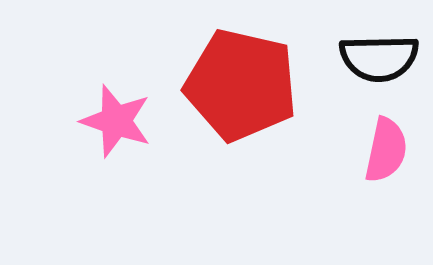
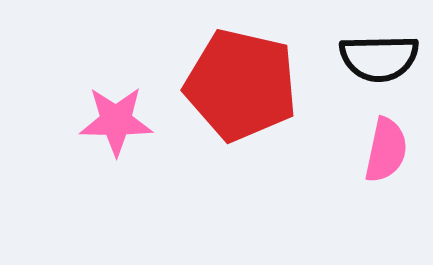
pink star: rotated 18 degrees counterclockwise
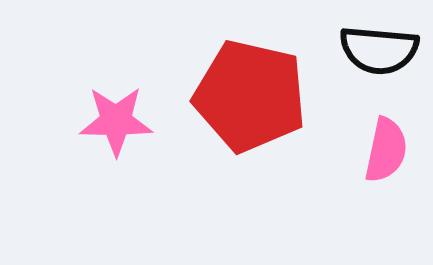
black semicircle: moved 8 px up; rotated 6 degrees clockwise
red pentagon: moved 9 px right, 11 px down
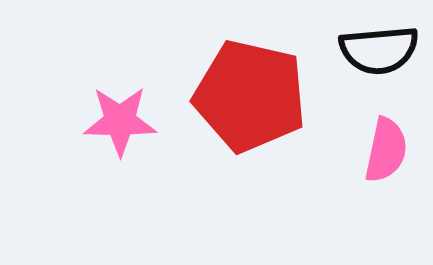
black semicircle: rotated 10 degrees counterclockwise
pink star: moved 4 px right
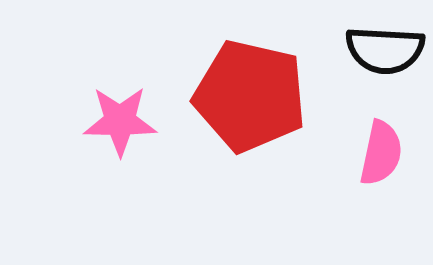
black semicircle: moved 6 px right; rotated 8 degrees clockwise
pink semicircle: moved 5 px left, 3 px down
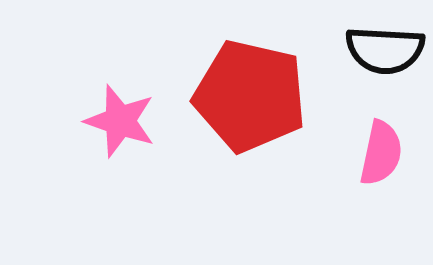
pink star: rotated 18 degrees clockwise
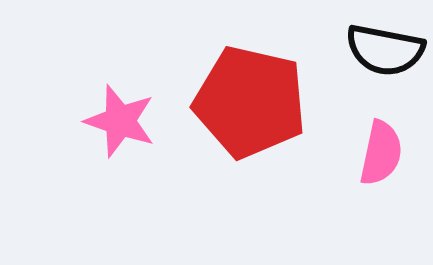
black semicircle: rotated 8 degrees clockwise
red pentagon: moved 6 px down
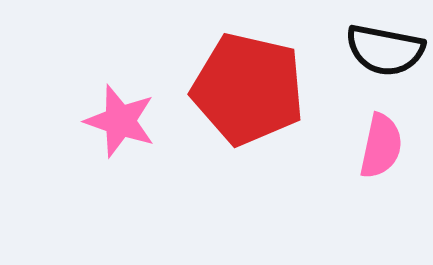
red pentagon: moved 2 px left, 13 px up
pink semicircle: moved 7 px up
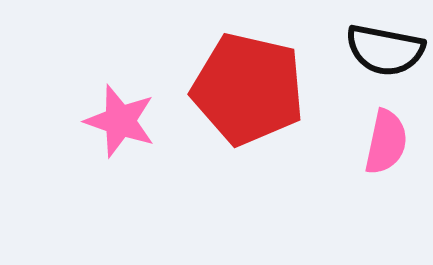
pink semicircle: moved 5 px right, 4 px up
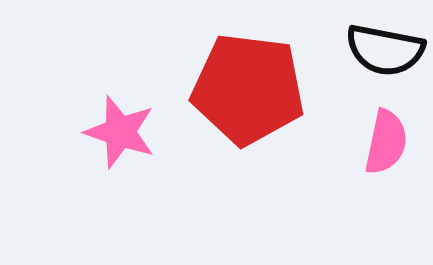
red pentagon: rotated 6 degrees counterclockwise
pink star: moved 11 px down
